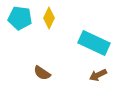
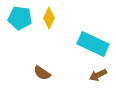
cyan rectangle: moved 1 px left, 1 px down
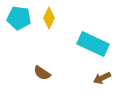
cyan pentagon: moved 1 px left
brown arrow: moved 4 px right, 3 px down
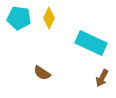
cyan rectangle: moved 2 px left, 1 px up
brown arrow: rotated 36 degrees counterclockwise
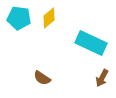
yellow diamond: rotated 25 degrees clockwise
brown semicircle: moved 5 px down
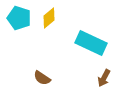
cyan pentagon: rotated 10 degrees clockwise
brown arrow: moved 2 px right
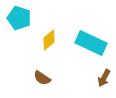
yellow diamond: moved 22 px down
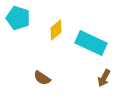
cyan pentagon: moved 1 px left
yellow diamond: moved 7 px right, 10 px up
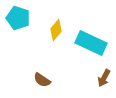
yellow diamond: rotated 10 degrees counterclockwise
brown semicircle: moved 2 px down
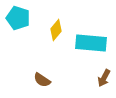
cyan rectangle: rotated 20 degrees counterclockwise
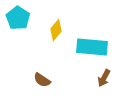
cyan pentagon: rotated 15 degrees clockwise
cyan rectangle: moved 1 px right, 4 px down
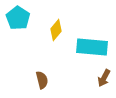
brown semicircle: rotated 138 degrees counterclockwise
